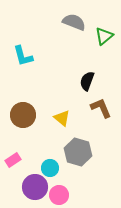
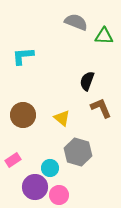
gray semicircle: moved 2 px right
green triangle: rotated 42 degrees clockwise
cyan L-shape: rotated 100 degrees clockwise
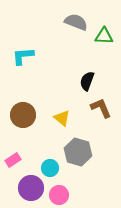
purple circle: moved 4 px left, 1 px down
